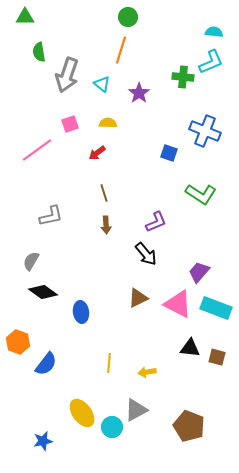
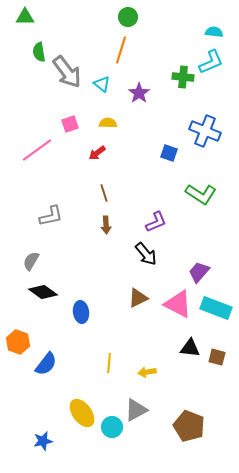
gray arrow: moved 3 px up; rotated 56 degrees counterclockwise
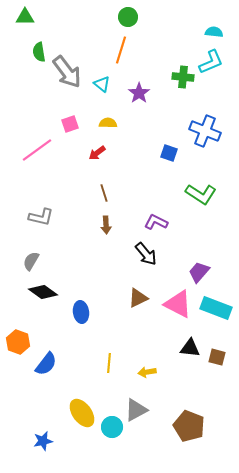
gray L-shape: moved 10 px left, 1 px down; rotated 25 degrees clockwise
purple L-shape: rotated 130 degrees counterclockwise
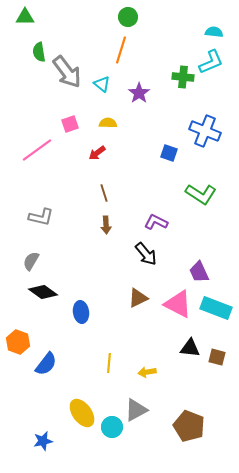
purple trapezoid: rotated 65 degrees counterclockwise
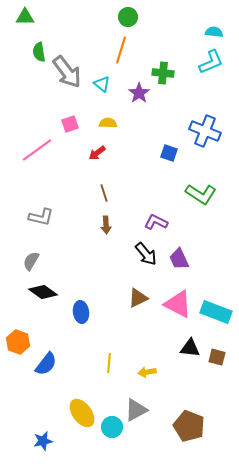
green cross: moved 20 px left, 4 px up
purple trapezoid: moved 20 px left, 13 px up
cyan rectangle: moved 4 px down
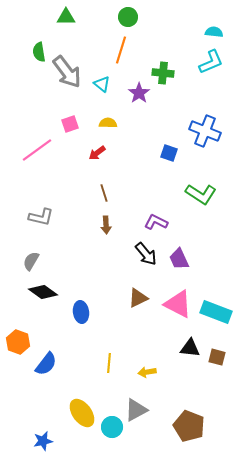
green triangle: moved 41 px right
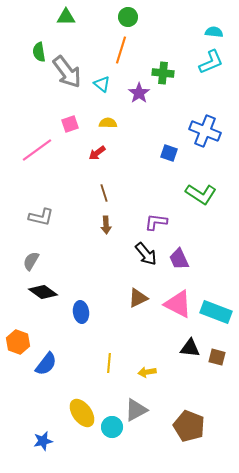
purple L-shape: rotated 20 degrees counterclockwise
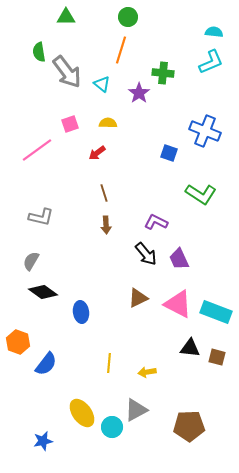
purple L-shape: rotated 20 degrees clockwise
brown pentagon: rotated 24 degrees counterclockwise
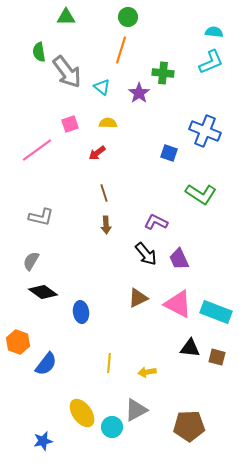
cyan triangle: moved 3 px down
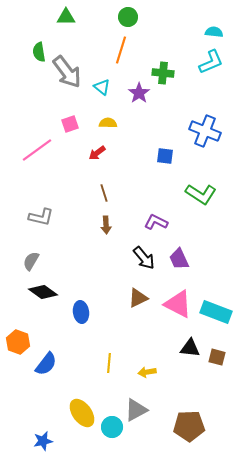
blue square: moved 4 px left, 3 px down; rotated 12 degrees counterclockwise
black arrow: moved 2 px left, 4 px down
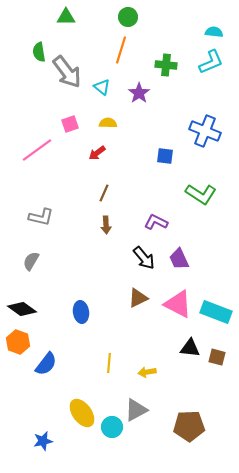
green cross: moved 3 px right, 8 px up
brown line: rotated 42 degrees clockwise
black diamond: moved 21 px left, 17 px down
